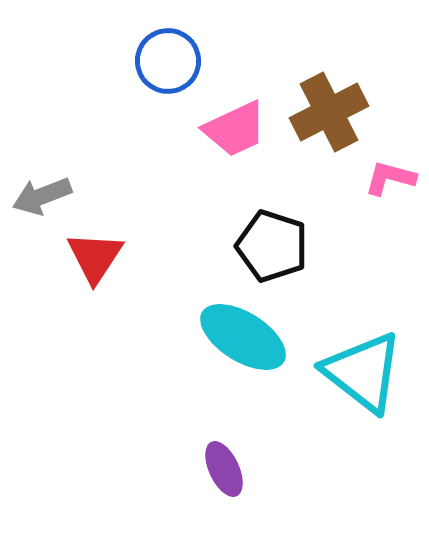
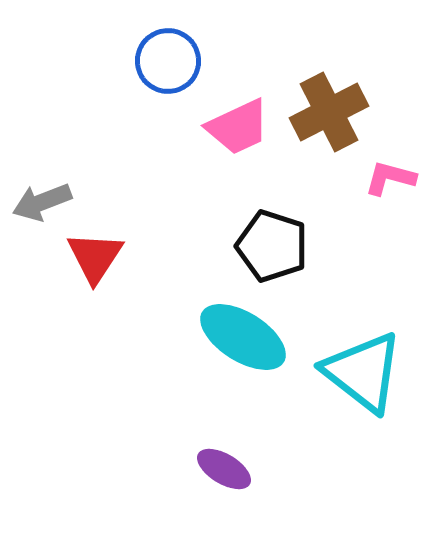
pink trapezoid: moved 3 px right, 2 px up
gray arrow: moved 6 px down
purple ellipse: rotated 34 degrees counterclockwise
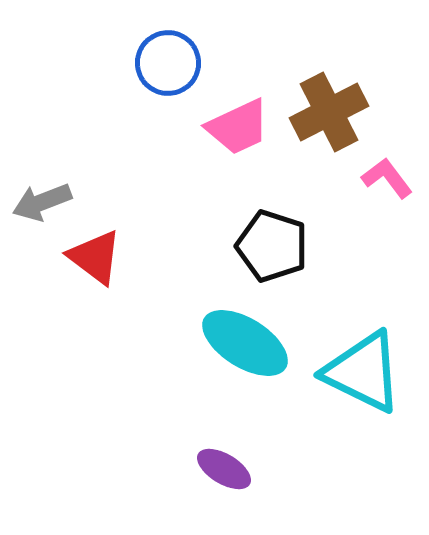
blue circle: moved 2 px down
pink L-shape: moved 3 px left; rotated 38 degrees clockwise
red triangle: rotated 26 degrees counterclockwise
cyan ellipse: moved 2 px right, 6 px down
cyan triangle: rotated 12 degrees counterclockwise
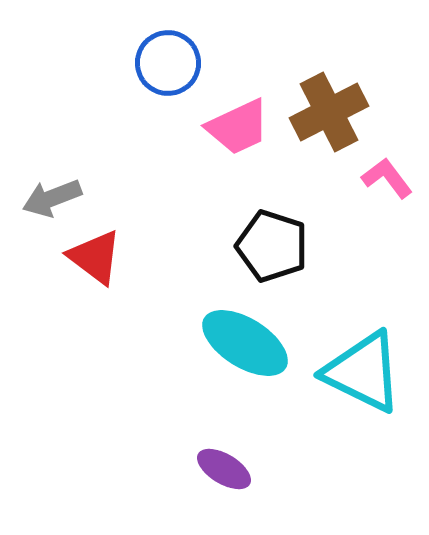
gray arrow: moved 10 px right, 4 px up
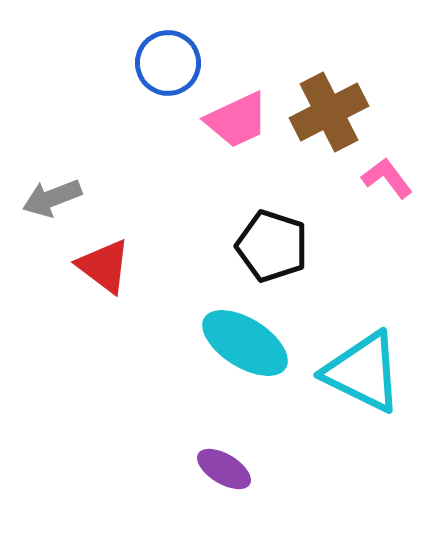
pink trapezoid: moved 1 px left, 7 px up
red triangle: moved 9 px right, 9 px down
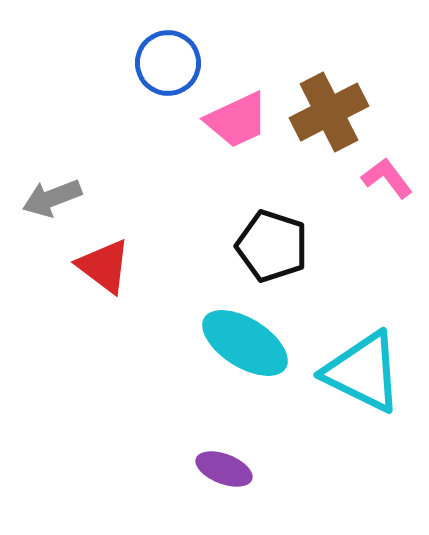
purple ellipse: rotated 10 degrees counterclockwise
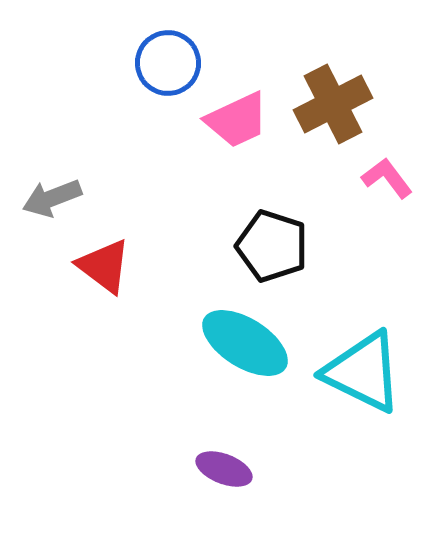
brown cross: moved 4 px right, 8 px up
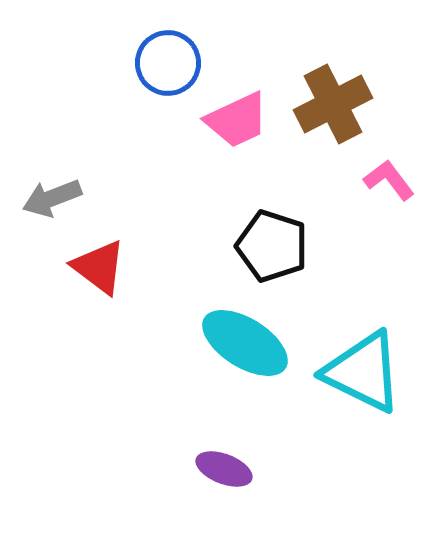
pink L-shape: moved 2 px right, 2 px down
red triangle: moved 5 px left, 1 px down
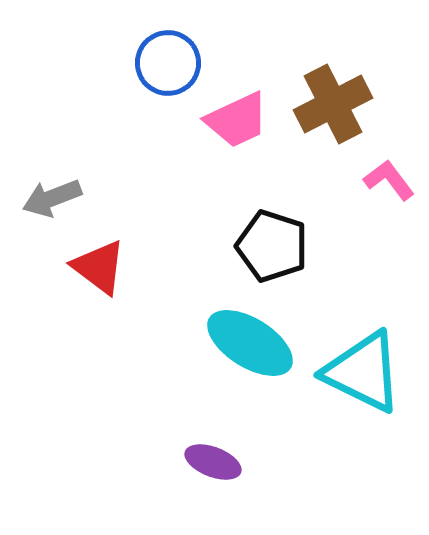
cyan ellipse: moved 5 px right
purple ellipse: moved 11 px left, 7 px up
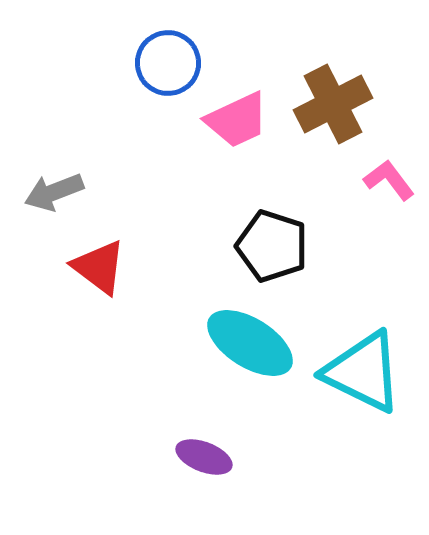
gray arrow: moved 2 px right, 6 px up
purple ellipse: moved 9 px left, 5 px up
